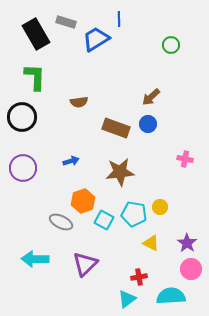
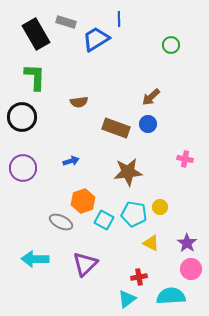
brown star: moved 8 px right
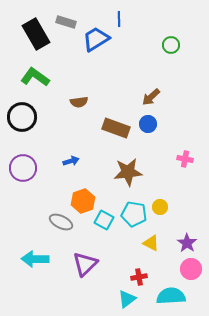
green L-shape: rotated 56 degrees counterclockwise
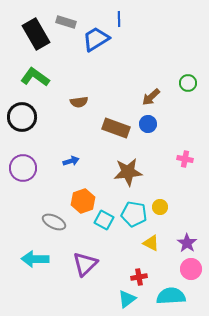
green circle: moved 17 px right, 38 px down
gray ellipse: moved 7 px left
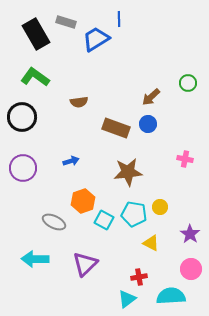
purple star: moved 3 px right, 9 px up
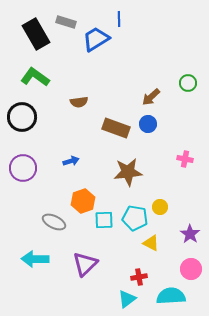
cyan pentagon: moved 1 px right, 4 px down
cyan square: rotated 30 degrees counterclockwise
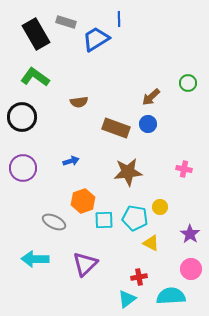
pink cross: moved 1 px left, 10 px down
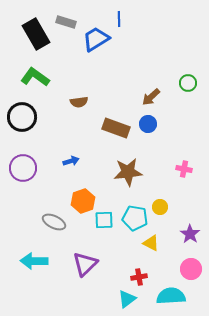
cyan arrow: moved 1 px left, 2 px down
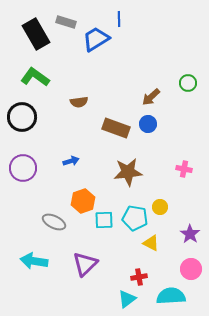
cyan arrow: rotated 8 degrees clockwise
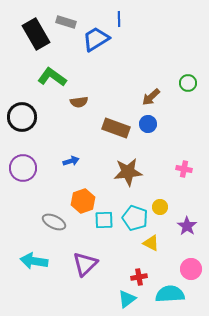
green L-shape: moved 17 px right
cyan pentagon: rotated 10 degrees clockwise
purple star: moved 3 px left, 8 px up
cyan semicircle: moved 1 px left, 2 px up
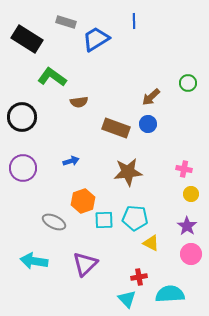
blue line: moved 15 px right, 2 px down
black rectangle: moved 9 px left, 5 px down; rotated 28 degrees counterclockwise
yellow circle: moved 31 px right, 13 px up
cyan pentagon: rotated 15 degrees counterclockwise
pink circle: moved 15 px up
cyan triangle: rotated 36 degrees counterclockwise
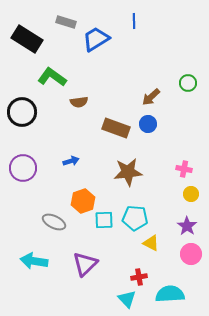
black circle: moved 5 px up
